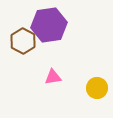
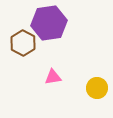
purple hexagon: moved 2 px up
brown hexagon: moved 2 px down
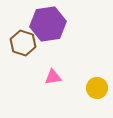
purple hexagon: moved 1 px left, 1 px down
brown hexagon: rotated 10 degrees counterclockwise
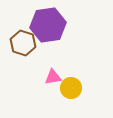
purple hexagon: moved 1 px down
yellow circle: moved 26 px left
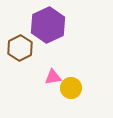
purple hexagon: rotated 16 degrees counterclockwise
brown hexagon: moved 3 px left, 5 px down; rotated 15 degrees clockwise
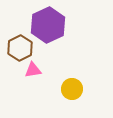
pink triangle: moved 20 px left, 7 px up
yellow circle: moved 1 px right, 1 px down
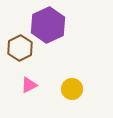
pink triangle: moved 4 px left, 15 px down; rotated 18 degrees counterclockwise
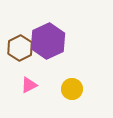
purple hexagon: moved 16 px down
